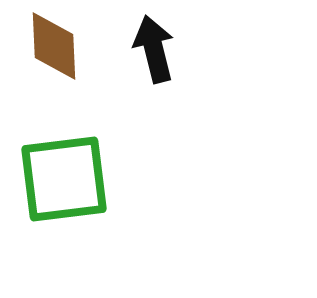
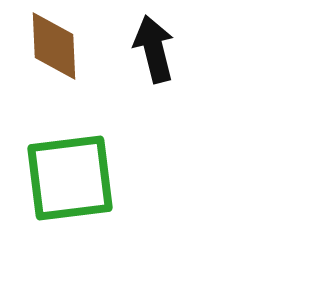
green square: moved 6 px right, 1 px up
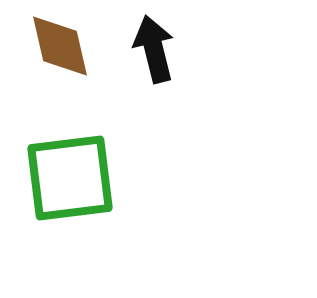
brown diamond: moved 6 px right; rotated 10 degrees counterclockwise
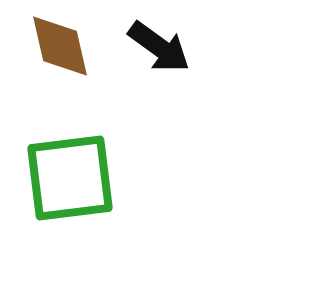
black arrow: moved 5 px right, 2 px up; rotated 140 degrees clockwise
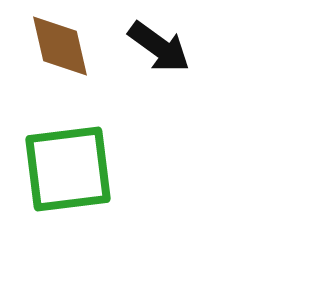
green square: moved 2 px left, 9 px up
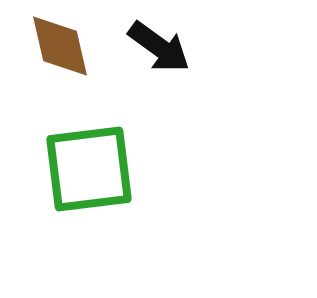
green square: moved 21 px right
